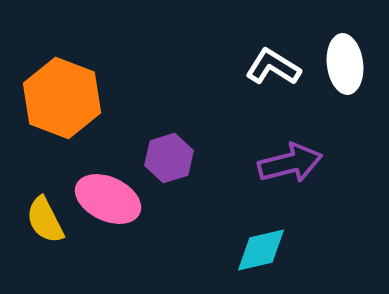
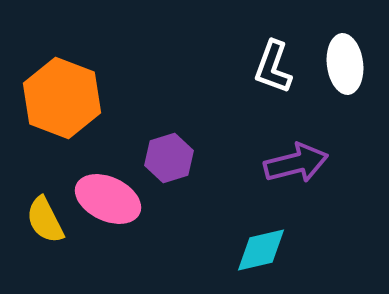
white L-shape: rotated 102 degrees counterclockwise
purple arrow: moved 6 px right
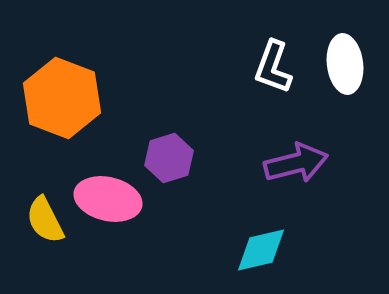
pink ellipse: rotated 12 degrees counterclockwise
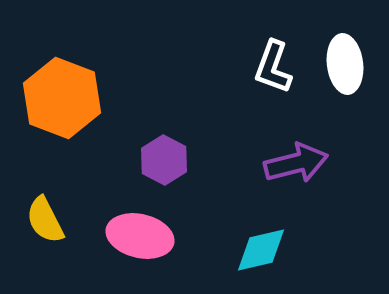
purple hexagon: moved 5 px left, 2 px down; rotated 15 degrees counterclockwise
pink ellipse: moved 32 px right, 37 px down
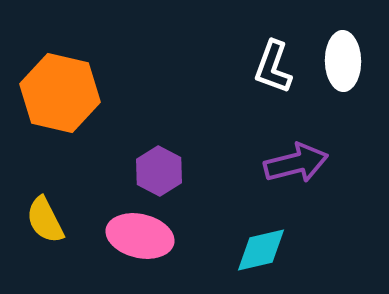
white ellipse: moved 2 px left, 3 px up; rotated 6 degrees clockwise
orange hexagon: moved 2 px left, 5 px up; rotated 8 degrees counterclockwise
purple hexagon: moved 5 px left, 11 px down
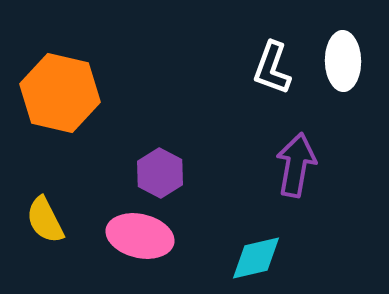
white L-shape: moved 1 px left, 1 px down
purple arrow: moved 2 px down; rotated 66 degrees counterclockwise
purple hexagon: moved 1 px right, 2 px down
cyan diamond: moved 5 px left, 8 px down
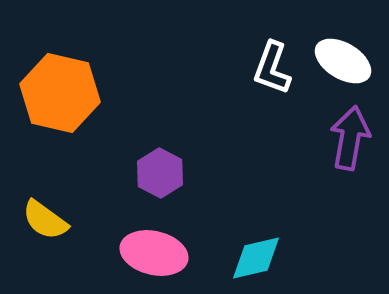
white ellipse: rotated 58 degrees counterclockwise
purple arrow: moved 54 px right, 27 px up
yellow semicircle: rotated 27 degrees counterclockwise
pink ellipse: moved 14 px right, 17 px down
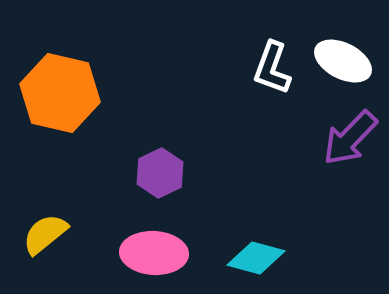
white ellipse: rotated 4 degrees counterclockwise
purple arrow: rotated 146 degrees counterclockwise
purple hexagon: rotated 6 degrees clockwise
yellow semicircle: moved 14 px down; rotated 105 degrees clockwise
pink ellipse: rotated 10 degrees counterclockwise
cyan diamond: rotated 28 degrees clockwise
